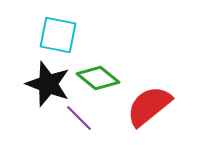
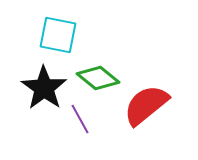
black star: moved 4 px left, 4 px down; rotated 15 degrees clockwise
red semicircle: moved 3 px left, 1 px up
purple line: moved 1 px right, 1 px down; rotated 16 degrees clockwise
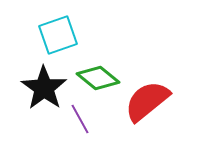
cyan square: rotated 30 degrees counterclockwise
red semicircle: moved 1 px right, 4 px up
